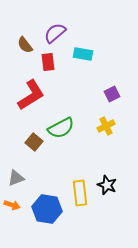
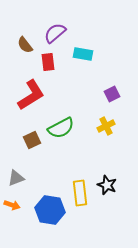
brown square: moved 2 px left, 2 px up; rotated 24 degrees clockwise
blue hexagon: moved 3 px right, 1 px down
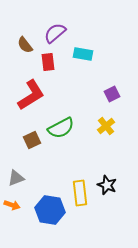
yellow cross: rotated 12 degrees counterclockwise
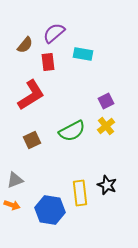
purple semicircle: moved 1 px left
brown semicircle: rotated 102 degrees counterclockwise
purple square: moved 6 px left, 7 px down
green semicircle: moved 11 px right, 3 px down
gray triangle: moved 1 px left, 2 px down
